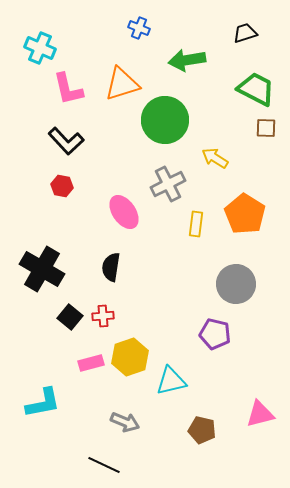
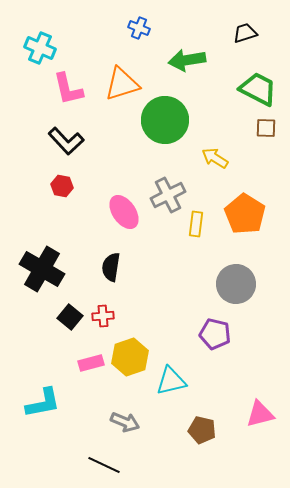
green trapezoid: moved 2 px right
gray cross: moved 11 px down
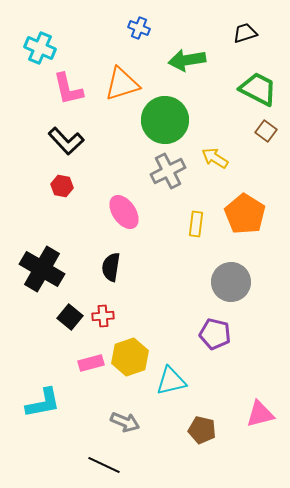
brown square: moved 3 px down; rotated 35 degrees clockwise
gray cross: moved 24 px up
gray circle: moved 5 px left, 2 px up
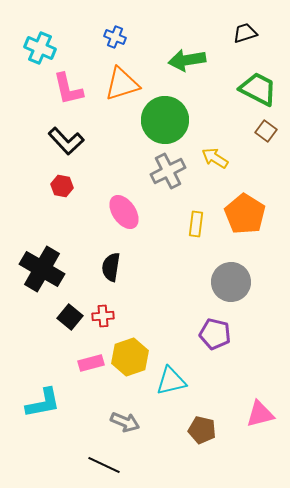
blue cross: moved 24 px left, 9 px down
